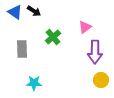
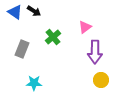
gray rectangle: rotated 24 degrees clockwise
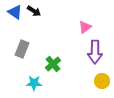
green cross: moved 27 px down
yellow circle: moved 1 px right, 1 px down
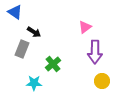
black arrow: moved 21 px down
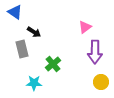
gray rectangle: rotated 36 degrees counterclockwise
yellow circle: moved 1 px left, 1 px down
